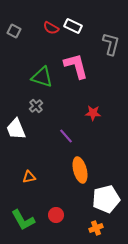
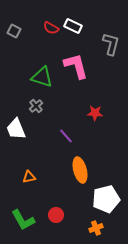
red star: moved 2 px right
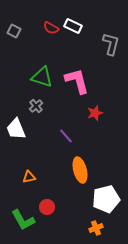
pink L-shape: moved 1 px right, 15 px down
red star: rotated 21 degrees counterclockwise
red circle: moved 9 px left, 8 px up
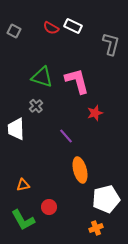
white trapezoid: rotated 20 degrees clockwise
orange triangle: moved 6 px left, 8 px down
red circle: moved 2 px right
